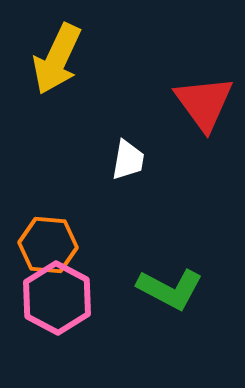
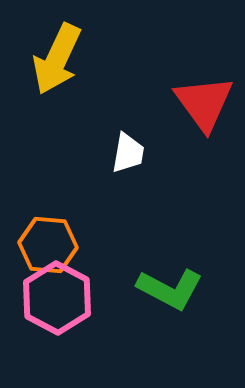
white trapezoid: moved 7 px up
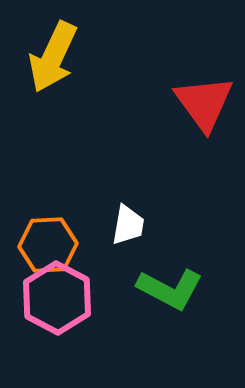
yellow arrow: moved 4 px left, 2 px up
white trapezoid: moved 72 px down
orange hexagon: rotated 8 degrees counterclockwise
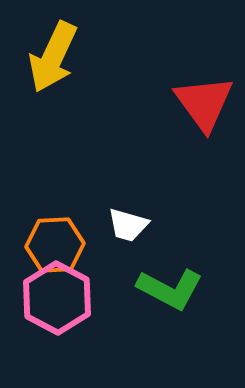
white trapezoid: rotated 96 degrees clockwise
orange hexagon: moved 7 px right
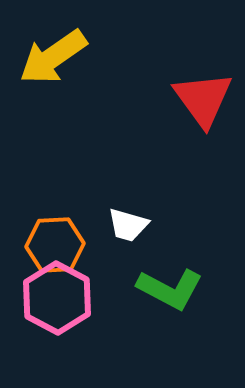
yellow arrow: rotated 30 degrees clockwise
red triangle: moved 1 px left, 4 px up
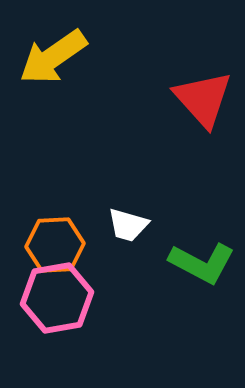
red triangle: rotated 6 degrees counterclockwise
green L-shape: moved 32 px right, 26 px up
pink hexagon: rotated 22 degrees clockwise
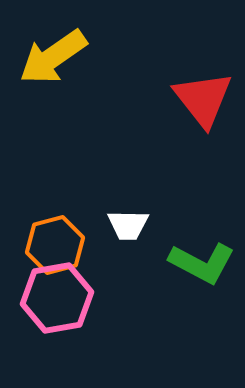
red triangle: rotated 4 degrees clockwise
white trapezoid: rotated 15 degrees counterclockwise
orange hexagon: rotated 12 degrees counterclockwise
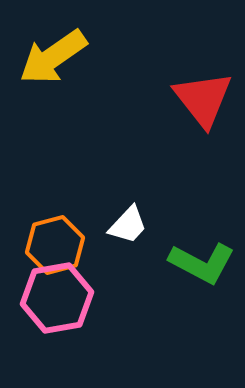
white trapezoid: rotated 48 degrees counterclockwise
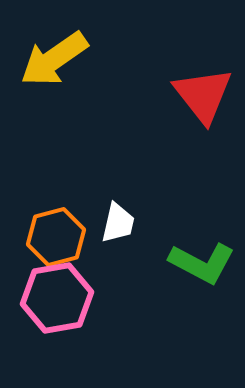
yellow arrow: moved 1 px right, 2 px down
red triangle: moved 4 px up
white trapezoid: moved 10 px left, 2 px up; rotated 30 degrees counterclockwise
orange hexagon: moved 1 px right, 8 px up
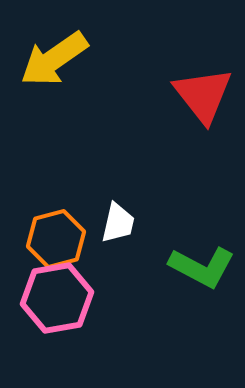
orange hexagon: moved 2 px down
green L-shape: moved 4 px down
